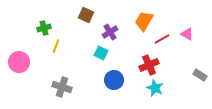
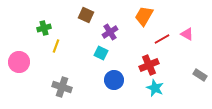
orange trapezoid: moved 5 px up
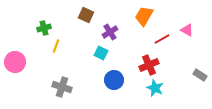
pink triangle: moved 4 px up
pink circle: moved 4 px left
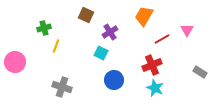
pink triangle: rotated 32 degrees clockwise
red cross: moved 3 px right
gray rectangle: moved 3 px up
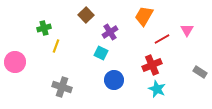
brown square: rotated 21 degrees clockwise
cyan star: moved 2 px right, 1 px down
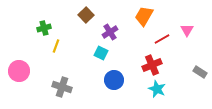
pink circle: moved 4 px right, 9 px down
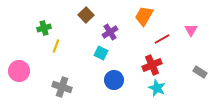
pink triangle: moved 4 px right
cyan star: moved 1 px up
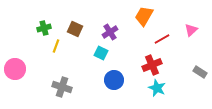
brown square: moved 11 px left, 14 px down; rotated 21 degrees counterclockwise
pink triangle: rotated 16 degrees clockwise
pink circle: moved 4 px left, 2 px up
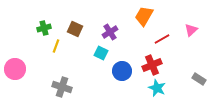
gray rectangle: moved 1 px left, 7 px down
blue circle: moved 8 px right, 9 px up
